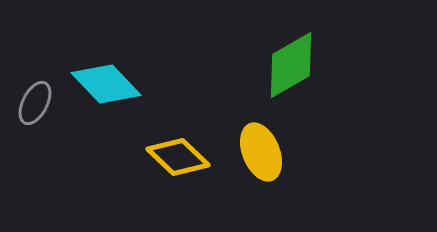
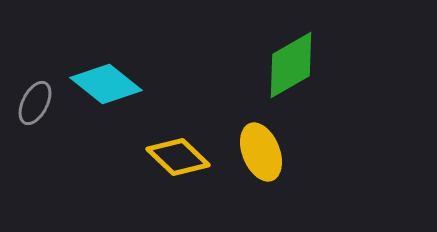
cyan diamond: rotated 8 degrees counterclockwise
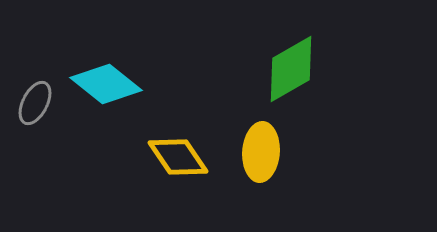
green diamond: moved 4 px down
yellow ellipse: rotated 26 degrees clockwise
yellow diamond: rotated 12 degrees clockwise
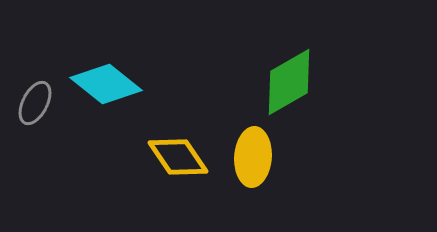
green diamond: moved 2 px left, 13 px down
yellow ellipse: moved 8 px left, 5 px down
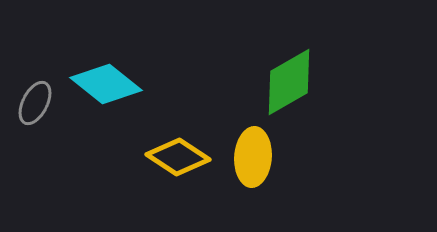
yellow diamond: rotated 22 degrees counterclockwise
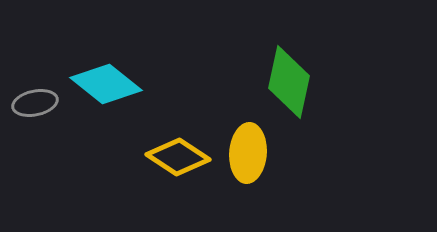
green diamond: rotated 48 degrees counterclockwise
gray ellipse: rotated 51 degrees clockwise
yellow ellipse: moved 5 px left, 4 px up
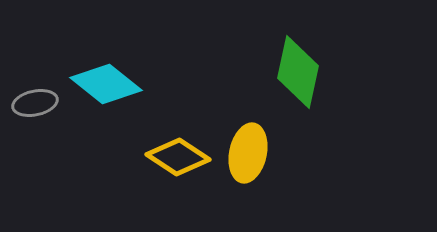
green diamond: moved 9 px right, 10 px up
yellow ellipse: rotated 8 degrees clockwise
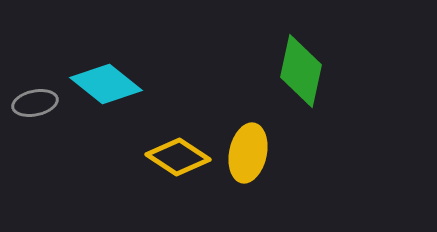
green diamond: moved 3 px right, 1 px up
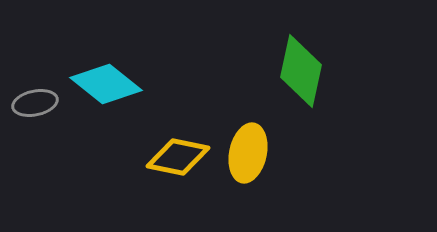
yellow diamond: rotated 22 degrees counterclockwise
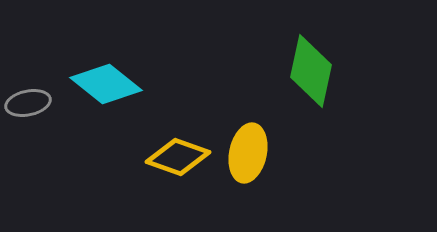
green diamond: moved 10 px right
gray ellipse: moved 7 px left
yellow diamond: rotated 8 degrees clockwise
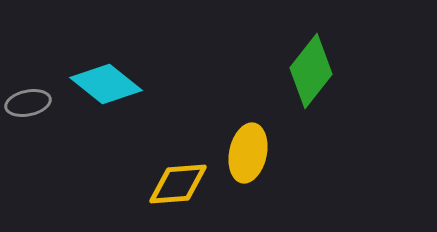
green diamond: rotated 26 degrees clockwise
yellow diamond: moved 27 px down; rotated 24 degrees counterclockwise
